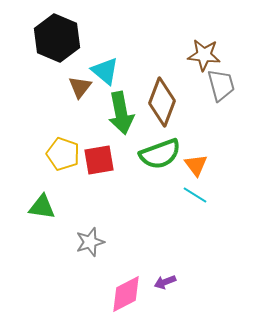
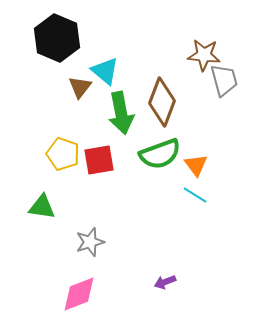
gray trapezoid: moved 3 px right, 5 px up
pink diamond: moved 47 px left; rotated 6 degrees clockwise
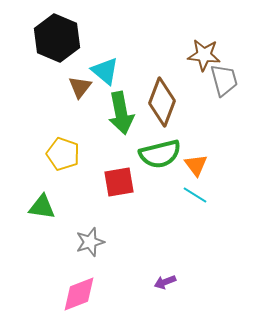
green semicircle: rotated 6 degrees clockwise
red square: moved 20 px right, 22 px down
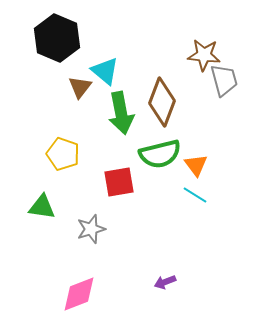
gray star: moved 1 px right, 13 px up
